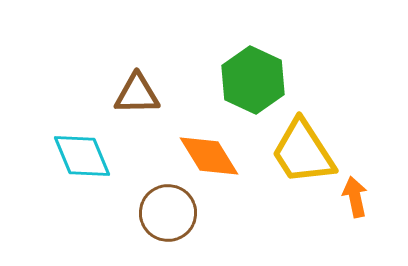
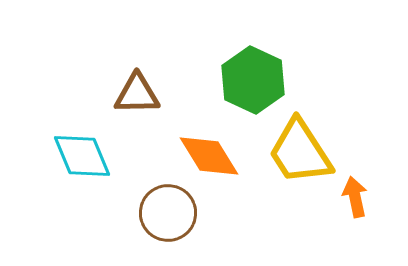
yellow trapezoid: moved 3 px left
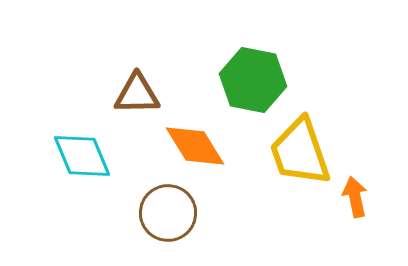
green hexagon: rotated 14 degrees counterclockwise
yellow trapezoid: rotated 14 degrees clockwise
orange diamond: moved 14 px left, 10 px up
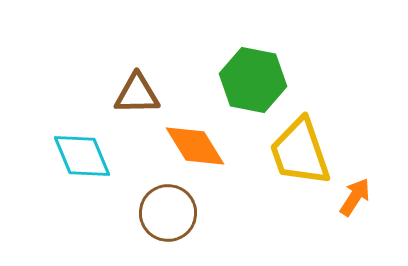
orange arrow: rotated 45 degrees clockwise
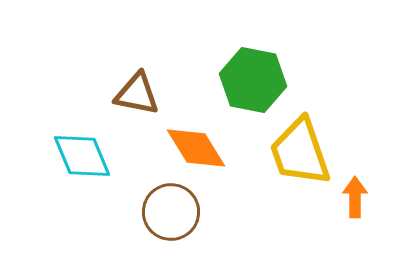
brown triangle: rotated 12 degrees clockwise
orange diamond: moved 1 px right, 2 px down
orange arrow: rotated 33 degrees counterclockwise
brown circle: moved 3 px right, 1 px up
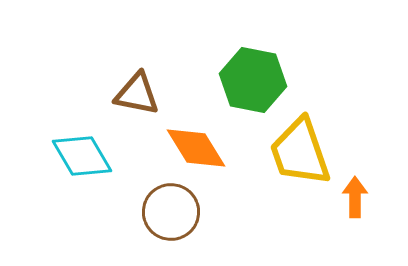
cyan diamond: rotated 8 degrees counterclockwise
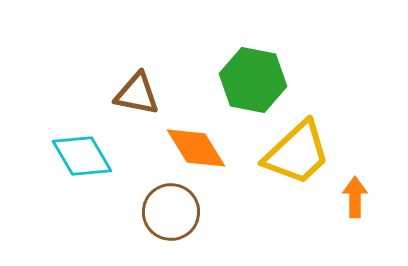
yellow trapezoid: moved 3 px left, 1 px down; rotated 114 degrees counterclockwise
